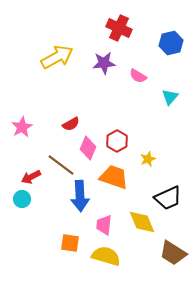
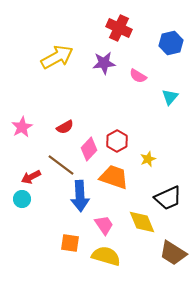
red semicircle: moved 6 px left, 3 px down
pink diamond: moved 1 px right, 1 px down; rotated 20 degrees clockwise
pink trapezoid: rotated 140 degrees clockwise
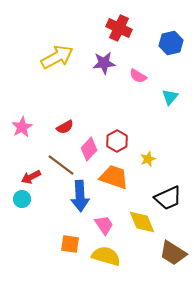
orange square: moved 1 px down
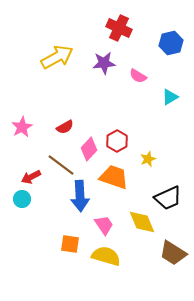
cyan triangle: rotated 18 degrees clockwise
